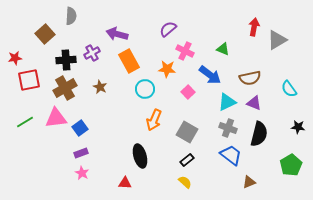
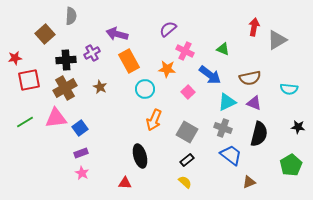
cyan semicircle: rotated 48 degrees counterclockwise
gray cross: moved 5 px left
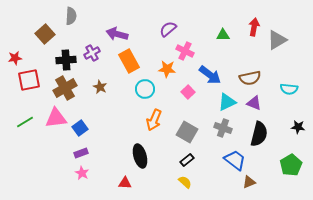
green triangle: moved 14 px up; rotated 24 degrees counterclockwise
blue trapezoid: moved 4 px right, 5 px down
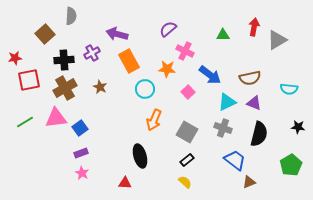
black cross: moved 2 px left
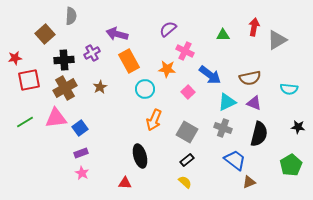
brown star: rotated 16 degrees clockwise
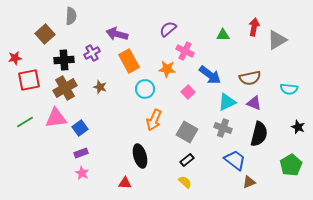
brown star: rotated 24 degrees counterclockwise
black star: rotated 16 degrees clockwise
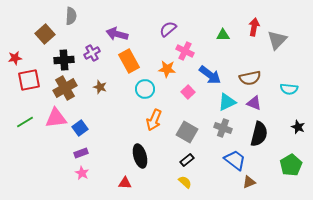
gray triangle: rotated 15 degrees counterclockwise
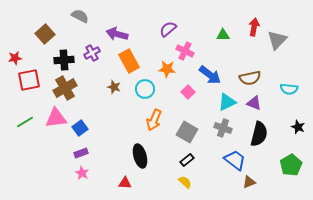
gray semicircle: moved 9 px right; rotated 66 degrees counterclockwise
brown star: moved 14 px right
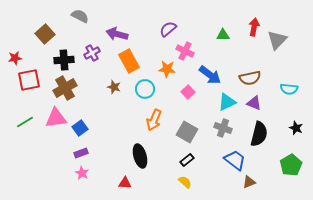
black star: moved 2 px left, 1 px down
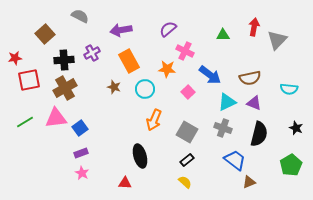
purple arrow: moved 4 px right, 4 px up; rotated 25 degrees counterclockwise
